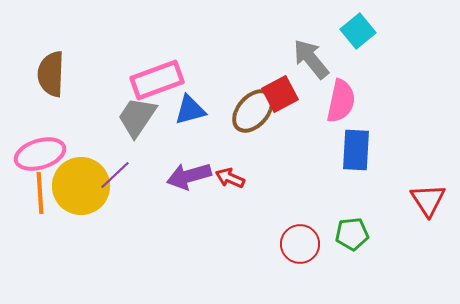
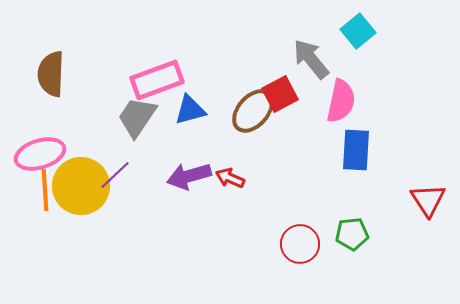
orange line: moved 5 px right, 3 px up
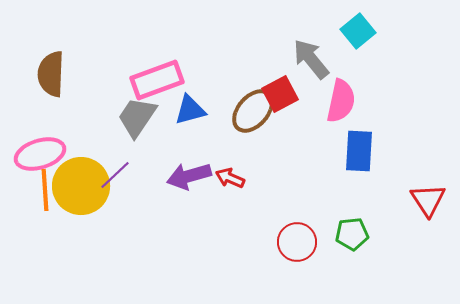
blue rectangle: moved 3 px right, 1 px down
red circle: moved 3 px left, 2 px up
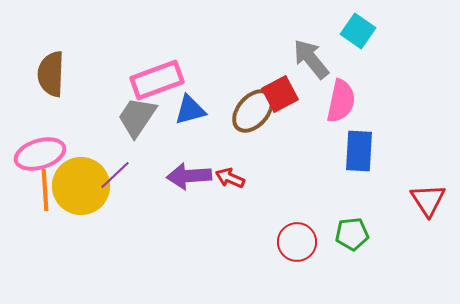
cyan square: rotated 16 degrees counterclockwise
purple arrow: rotated 12 degrees clockwise
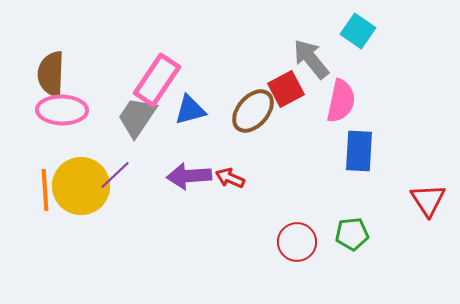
pink rectangle: rotated 36 degrees counterclockwise
red square: moved 6 px right, 5 px up
pink ellipse: moved 22 px right, 44 px up; rotated 18 degrees clockwise
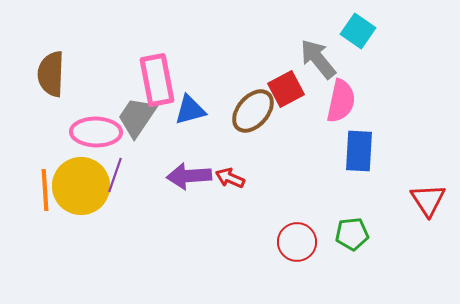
gray arrow: moved 7 px right
pink rectangle: rotated 45 degrees counterclockwise
pink ellipse: moved 34 px right, 22 px down
purple line: rotated 28 degrees counterclockwise
